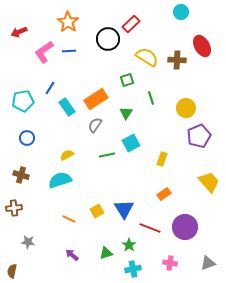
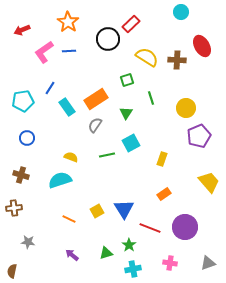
red arrow at (19, 32): moved 3 px right, 2 px up
yellow semicircle at (67, 155): moved 4 px right, 2 px down; rotated 48 degrees clockwise
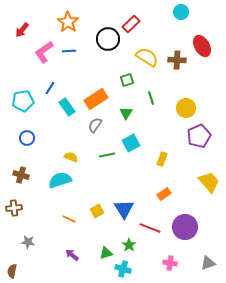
red arrow at (22, 30): rotated 28 degrees counterclockwise
cyan cross at (133, 269): moved 10 px left; rotated 28 degrees clockwise
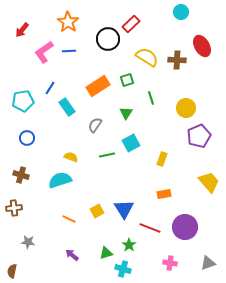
orange rectangle at (96, 99): moved 2 px right, 13 px up
orange rectangle at (164, 194): rotated 24 degrees clockwise
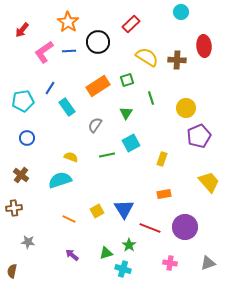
black circle at (108, 39): moved 10 px left, 3 px down
red ellipse at (202, 46): moved 2 px right; rotated 25 degrees clockwise
brown cross at (21, 175): rotated 21 degrees clockwise
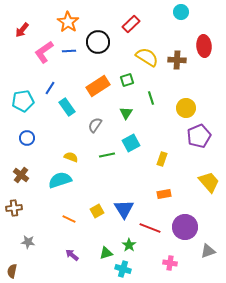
gray triangle at (208, 263): moved 12 px up
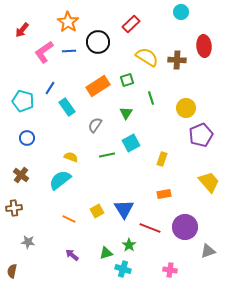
cyan pentagon at (23, 101): rotated 25 degrees clockwise
purple pentagon at (199, 136): moved 2 px right, 1 px up
cyan semicircle at (60, 180): rotated 20 degrees counterclockwise
pink cross at (170, 263): moved 7 px down
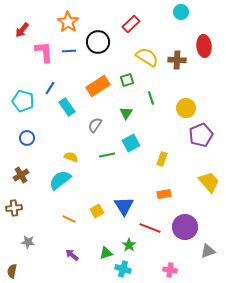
pink L-shape at (44, 52): rotated 120 degrees clockwise
brown cross at (21, 175): rotated 21 degrees clockwise
blue triangle at (124, 209): moved 3 px up
